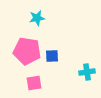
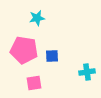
pink pentagon: moved 3 px left, 1 px up
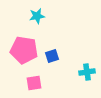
cyan star: moved 2 px up
blue square: rotated 16 degrees counterclockwise
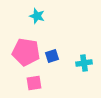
cyan star: rotated 28 degrees clockwise
pink pentagon: moved 2 px right, 2 px down
cyan cross: moved 3 px left, 9 px up
